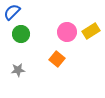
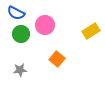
blue semicircle: moved 4 px right, 1 px down; rotated 108 degrees counterclockwise
pink circle: moved 22 px left, 7 px up
gray star: moved 2 px right
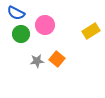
gray star: moved 17 px right, 9 px up
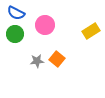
green circle: moved 6 px left
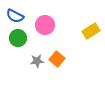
blue semicircle: moved 1 px left, 3 px down
green circle: moved 3 px right, 4 px down
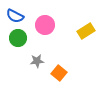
yellow rectangle: moved 5 px left
orange square: moved 2 px right, 14 px down
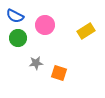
gray star: moved 1 px left, 2 px down
orange square: rotated 21 degrees counterclockwise
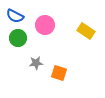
yellow rectangle: rotated 66 degrees clockwise
